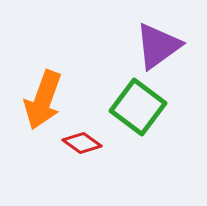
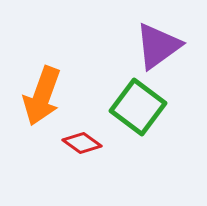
orange arrow: moved 1 px left, 4 px up
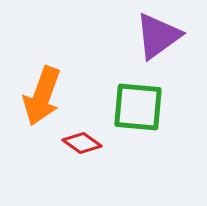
purple triangle: moved 10 px up
green square: rotated 32 degrees counterclockwise
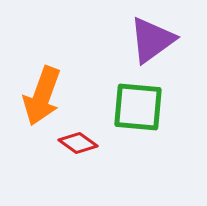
purple triangle: moved 6 px left, 4 px down
red diamond: moved 4 px left
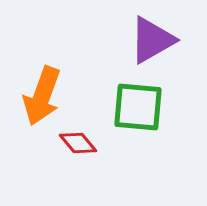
purple triangle: rotated 6 degrees clockwise
red diamond: rotated 15 degrees clockwise
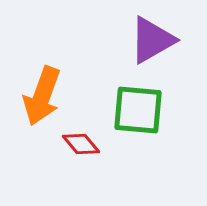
green square: moved 3 px down
red diamond: moved 3 px right, 1 px down
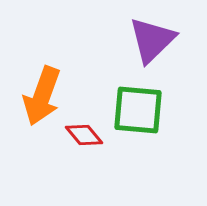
purple triangle: rotated 14 degrees counterclockwise
red diamond: moved 3 px right, 9 px up
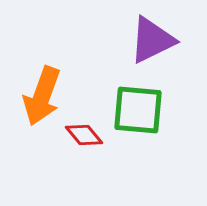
purple triangle: rotated 18 degrees clockwise
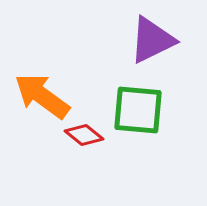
orange arrow: rotated 106 degrees clockwise
red diamond: rotated 12 degrees counterclockwise
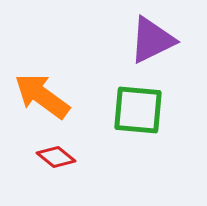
red diamond: moved 28 px left, 22 px down
